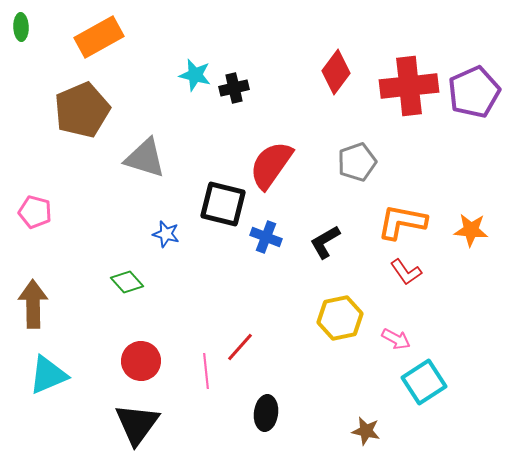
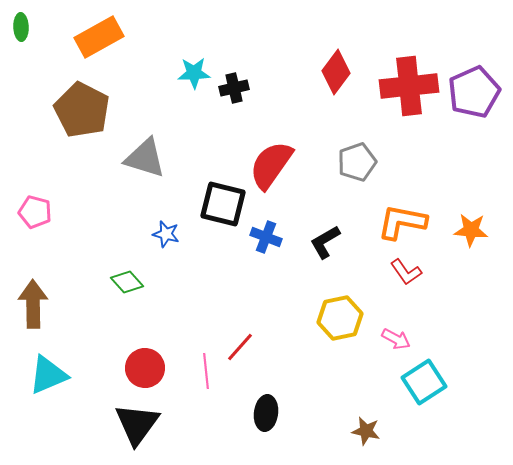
cyan star: moved 1 px left, 2 px up; rotated 16 degrees counterclockwise
brown pentagon: rotated 22 degrees counterclockwise
red circle: moved 4 px right, 7 px down
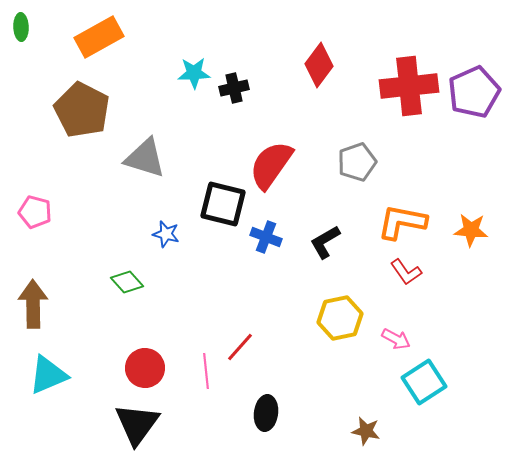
red diamond: moved 17 px left, 7 px up
